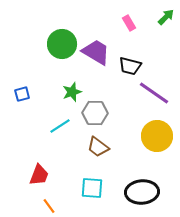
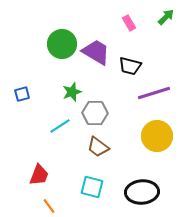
purple line: rotated 52 degrees counterclockwise
cyan square: moved 1 px up; rotated 10 degrees clockwise
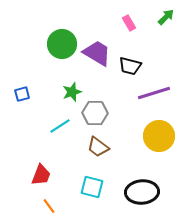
purple trapezoid: moved 1 px right, 1 px down
yellow circle: moved 2 px right
red trapezoid: moved 2 px right
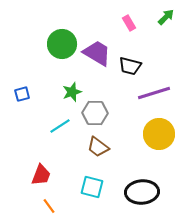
yellow circle: moved 2 px up
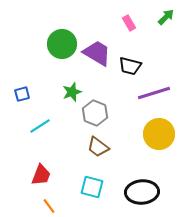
gray hexagon: rotated 20 degrees clockwise
cyan line: moved 20 px left
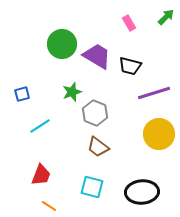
purple trapezoid: moved 3 px down
orange line: rotated 21 degrees counterclockwise
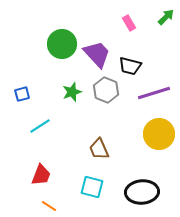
purple trapezoid: moved 2 px up; rotated 16 degrees clockwise
gray hexagon: moved 11 px right, 23 px up
brown trapezoid: moved 1 px right, 2 px down; rotated 30 degrees clockwise
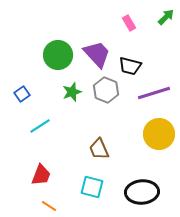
green circle: moved 4 px left, 11 px down
blue square: rotated 21 degrees counterclockwise
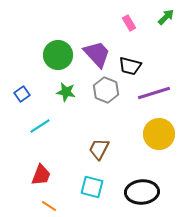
green star: moved 6 px left; rotated 30 degrees clockwise
brown trapezoid: rotated 50 degrees clockwise
